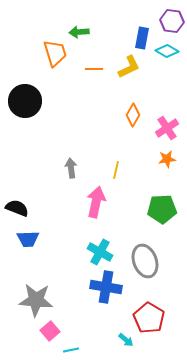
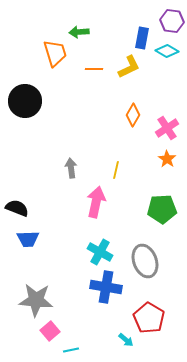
orange star: rotated 30 degrees counterclockwise
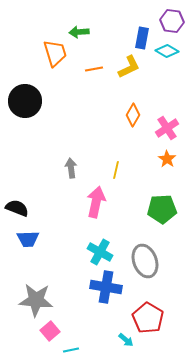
orange line: rotated 12 degrees counterclockwise
red pentagon: moved 1 px left
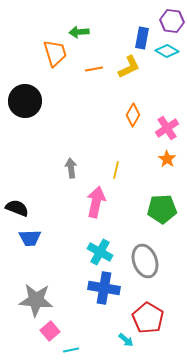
blue trapezoid: moved 2 px right, 1 px up
blue cross: moved 2 px left, 1 px down
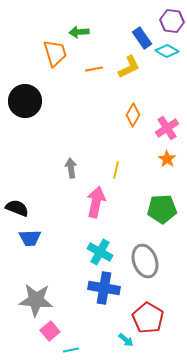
blue rectangle: rotated 45 degrees counterclockwise
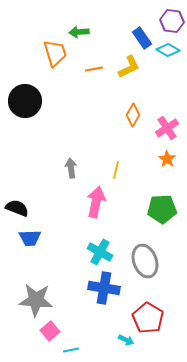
cyan diamond: moved 1 px right, 1 px up
cyan arrow: rotated 14 degrees counterclockwise
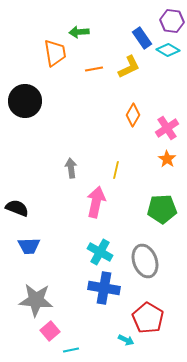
orange trapezoid: rotated 8 degrees clockwise
blue trapezoid: moved 1 px left, 8 px down
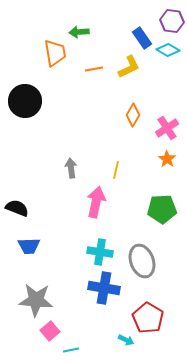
cyan cross: rotated 20 degrees counterclockwise
gray ellipse: moved 3 px left
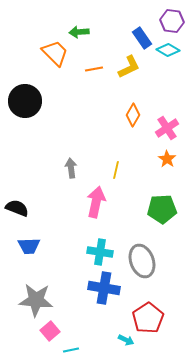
orange trapezoid: rotated 36 degrees counterclockwise
red pentagon: rotated 8 degrees clockwise
